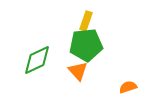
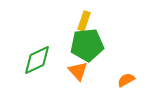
yellow rectangle: moved 2 px left
green pentagon: moved 1 px right
orange semicircle: moved 2 px left, 7 px up; rotated 12 degrees counterclockwise
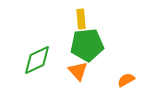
yellow rectangle: moved 3 px left, 2 px up; rotated 24 degrees counterclockwise
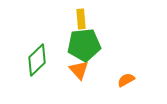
green pentagon: moved 3 px left
green diamond: rotated 20 degrees counterclockwise
orange triangle: moved 1 px right, 1 px up
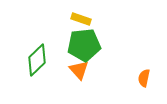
yellow rectangle: rotated 66 degrees counterclockwise
orange semicircle: moved 18 px right, 2 px up; rotated 48 degrees counterclockwise
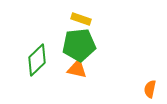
green pentagon: moved 5 px left
orange triangle: moved 2 px left, 1 px up; rotated 35 degrees counterclockwise
orange semicircle: moved 6 px right, 11 px down
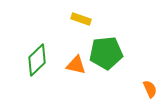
green pentagon: moved 27 px right, 8 px down
orange triangle: moved 1 px left, 4 px up
orange semicircle: rotated 144 degrees clockwise
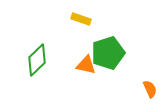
green pentagon: moved 2 px right; rotated 12 degrees counterclockwise
orange triangle: moved 10 px right
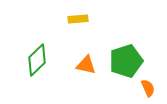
yellow rectangle: moved 3 px left; rotated 24 degrees counterclockwise
green pentagon: moved 18 px right, 8 px down
orange semicircle: moved 2 px left, 1 px up
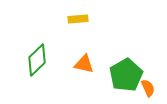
green pentagon: moved 14 px down; rotated 12 degrees counterclockwise
orange triangle: moved 2 px left, 1 px up
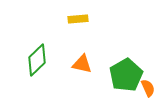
orange triangle: moved 2 px left
